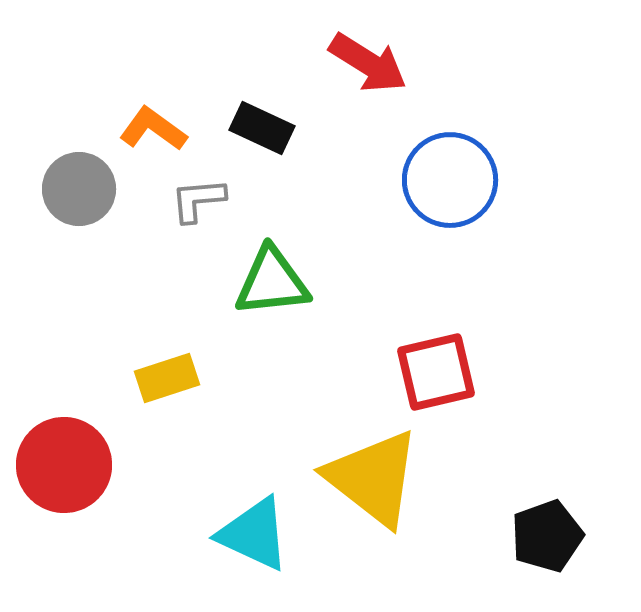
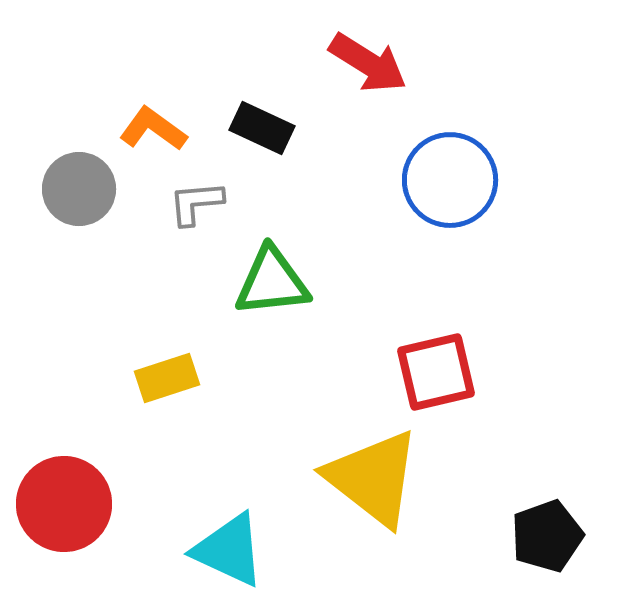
gray L-shape: moved 2 px left, 3 px down
red circle: moved 39 px down
cyan triangle: moved 25 px left, 16 px down
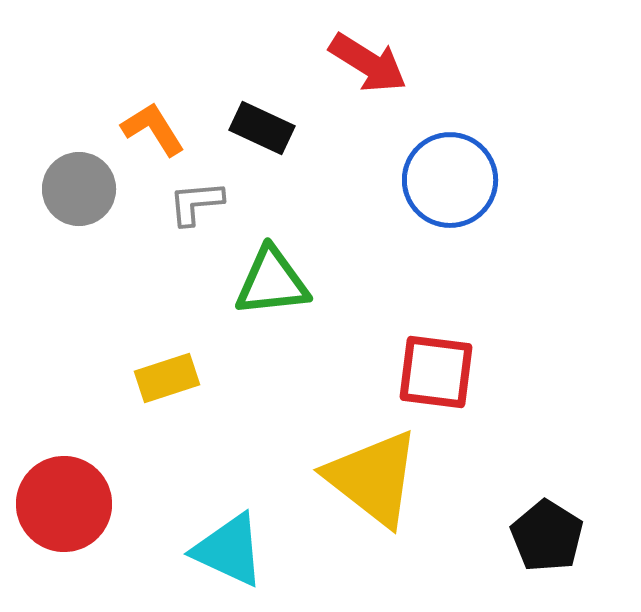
orange L-shape: rotated 22 degrees clockwise
red square: rotated 20 degrees clockwise
black pentagon: rotated 20 degrees counterclockwise
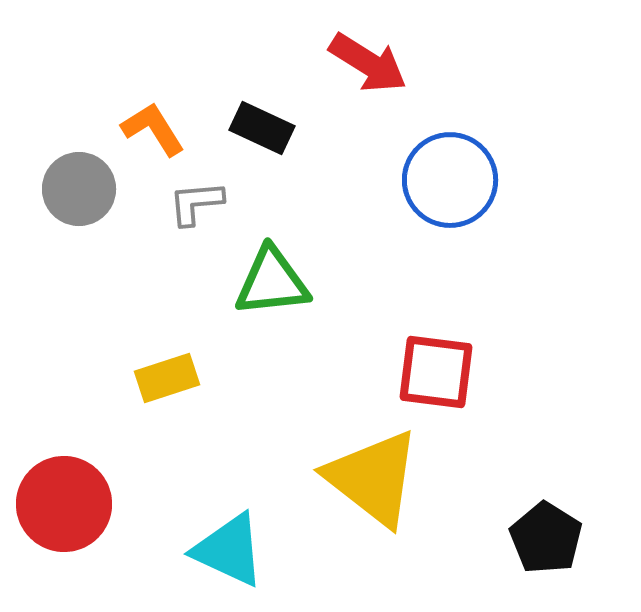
black pentagon: moved 1 px left, 2 px down
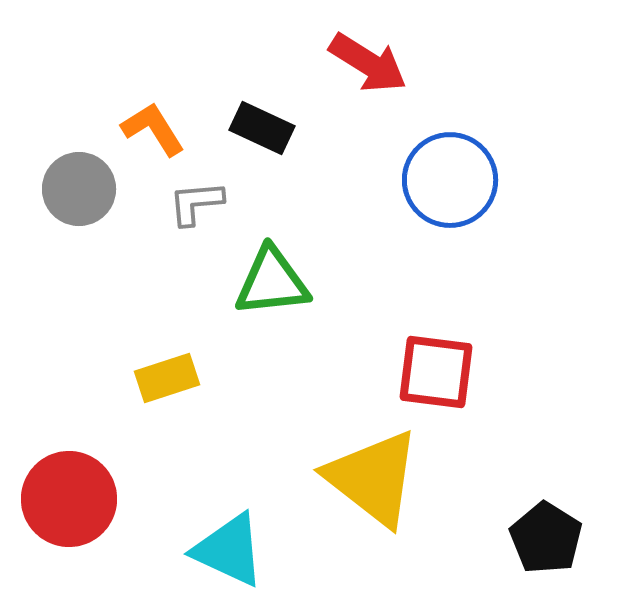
red circle: moved 5 px right, 5 px up
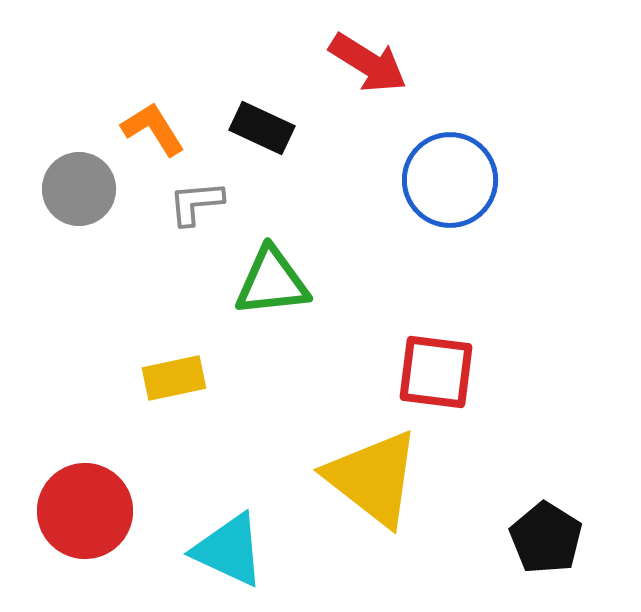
yellow rectangle: moved 7 px right; rotated 6 degrees clockwise
red circle: moved 16 px right, 12 px down
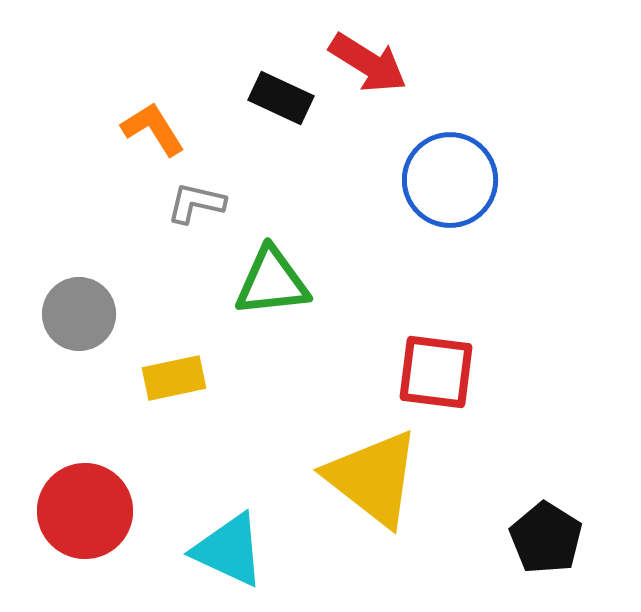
black rectangle: moved 19 px right, 30 px up
gray circle: moved 125 px down
gray L-shape: rotated 18 degrees clockwise
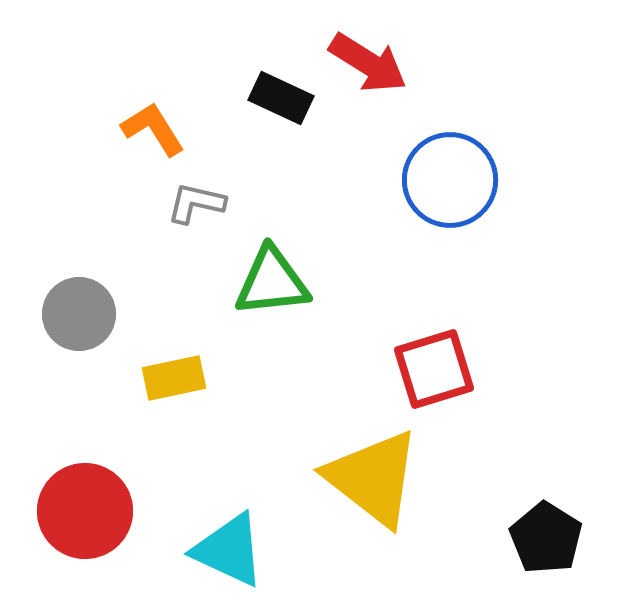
red square: moved 2 px left, 3 px up; rotated 24 degrees counterclockwise
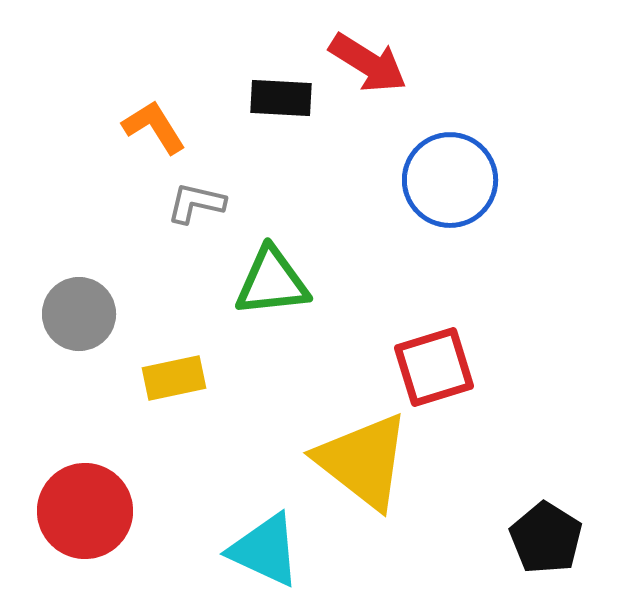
black rectangle: rotated 22 degrees counterclockwise
orange L-shape: moved 1 px right, 2 px up
red square: moved 2 px up
yellow triangle: moved 10 px left, 17 px up
cyan triangle: moved 36 px right
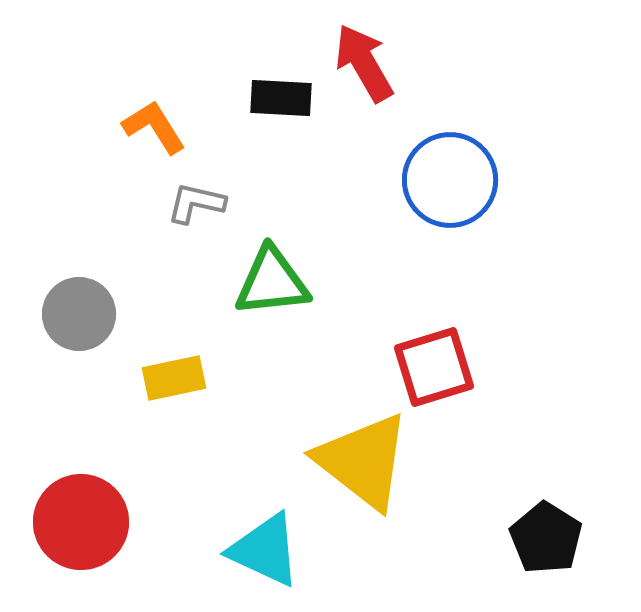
red arrow: moved 4 px left; rotated 152 degrees counterclockwise
red circle: moved 4 px left, 11 px down
